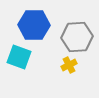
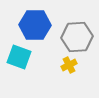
blue hexagon: moved 1 px right
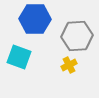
blue hexagon: moved 6 px up
gray hexagon: moved 1 px up
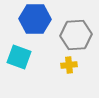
gray hexagon: moved 1 px left, 1 px up
yellow cross: rotated 21 degrees clockwise
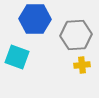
cyan square: moved 2 px left
yellow cross: moved 13 px right
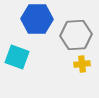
blue hexagon: moved 2 px right
yellow cross: moved 1 px up
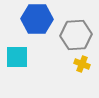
cyan square: rotated 20 degrees counterclockwise
yellow cross: rotated 28 degrees clockwise
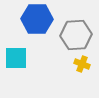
cyan square: moved 1 px left, 1 px down
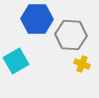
gray hexagon: moved 5 px left; rotated 8 degrees clockwise
cyan square: moved 3 px down; rotated 30 degrees counterclockwise
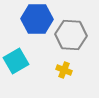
yellow cross: moved 18 px left, 6 px down
